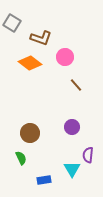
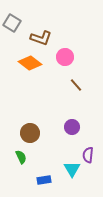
green semicircle: moved 1 px up
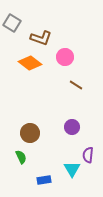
brown line: rotated 16 degrees counterclockwise
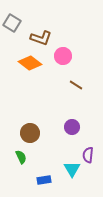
pink circle: moved 2 px left, 1 px up
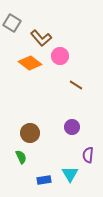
brown L-shape: rotated 30 degrees clockwise
pink circle: moved 3 px left
cyan triangle: moved 2 px left, 5 px down
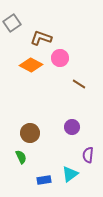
gray square: rotated 24 degrees clockwise
brown L-shape: rotated 150 degrees clockwise
pink circle: moved 2 px down
orange diamond: moved 1 px right, 2 px down; rotated 10 degrees counterclockwise
brown line: moved 3 px right, 1 px up
cyan triangle: rotated 24 degrees clockwise
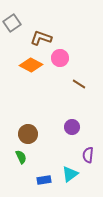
brown circle: moved 2 px left, 1 px down
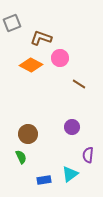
gray square: rotated 12 degrees clockwise
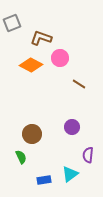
brown circle: moved 4 px right
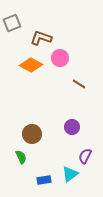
purple semicircle: moved 3 px left, 1 px down; rotated 21 degrees clockwise
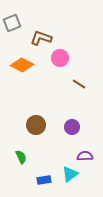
orange diamond: moved 9 px left
brown circle: moved 4 px right, 9 px up
purple semicircle: rotated 63 degrees clockwise
